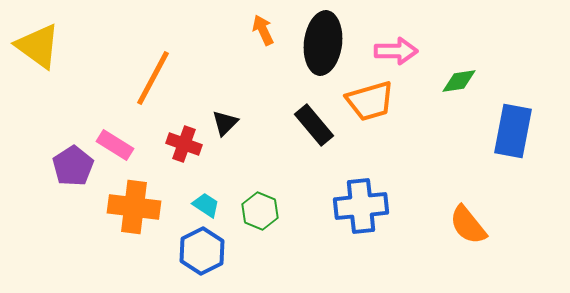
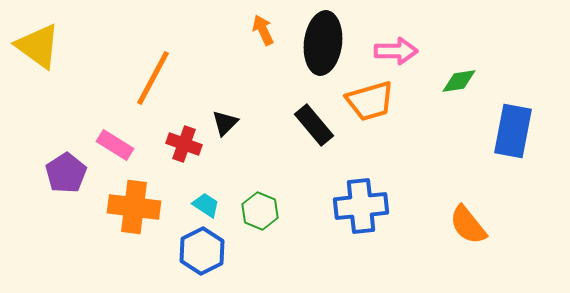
purple pentagon: moved 7 px left, 7 px down
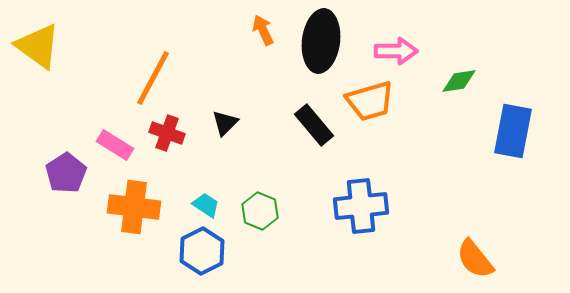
black ellipse: moved 2 px left, 2 px up
red cross: moved 17 px left, 11 px up
orange semicircle: moved 7 px right, 34 px down
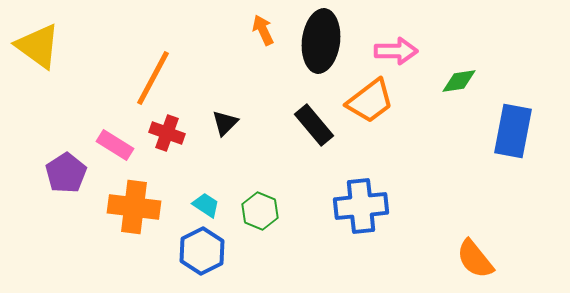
orange trapezoid: rotated 21 degrees counterclockwise
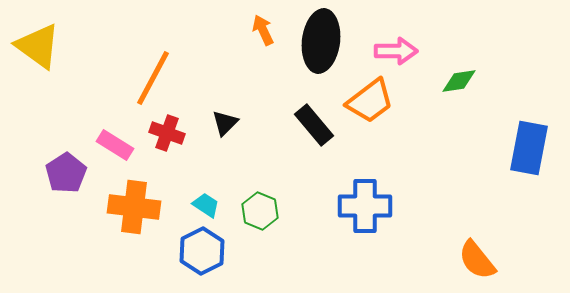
blue rectangle: moved 16 px right, 17 px down
blue cross: moved 4 px right; rotated 6 degrees clockwise
orange semicircle: moved 2 px right, 1 px down
